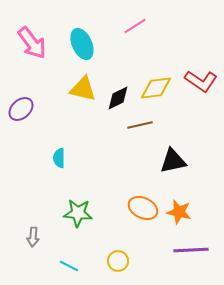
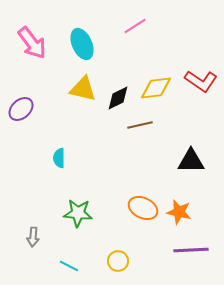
black triangle: moved 18 px right; rotated 12 degrees clockwise
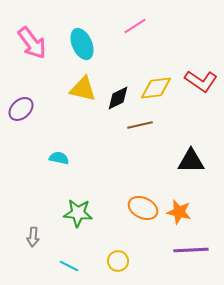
cyan semicircle: rotated 102 degrees clockwise
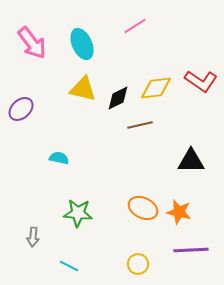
yellow circle: moved 20 px right, 3 px down
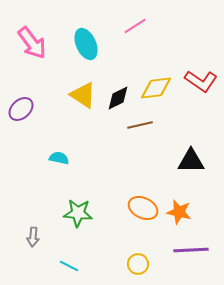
cyan ellipse: moved 4 px right
yellow triangle: moved 6 px down; rotated 20 degrees clockwise
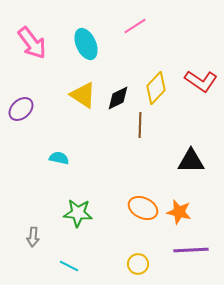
yellow diamond: rotated 40 degrees counterclockwise
brown line: rotated 75 degrees counterclockwise
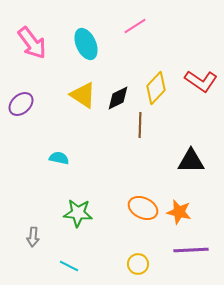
purple ellipse: moved 5 px up
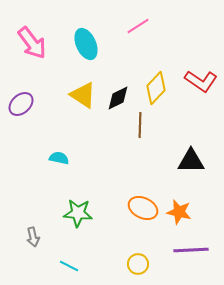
pink line: moved 3 px right
gray arrow: rotated 18 degrees counterclockwise
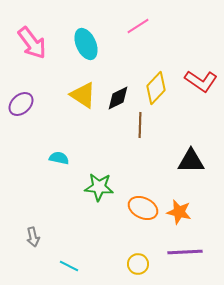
green star: moved 21 px right, 26 px up
purple line: moved 6 px left, 2 px down
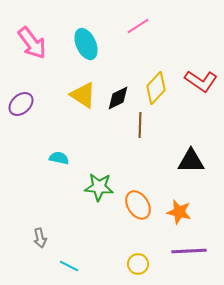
orange ellipse: moved 5 px left, 3 px up; rotated 32 degrees clockwise
gray arrow: moved 7 px right, 1 px down
purple line: moved 4 px right, 1 px up
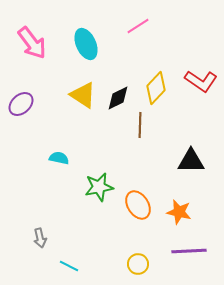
green star: rotated 16 degrees counterclockwise
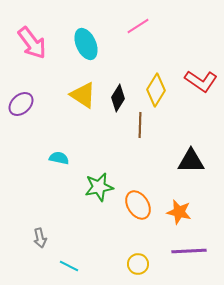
yellow diamond: moved 2 px down; rotated 12 degrees counterclockwise
black diamond: rotated 32 degrees counterclockwise
